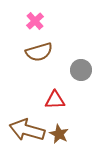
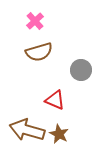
red triangle: rotated 25 degrees clockwise
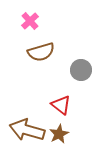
pink cross: moved 5 px left
brown semicircle: moved 2 px right
red triangle: moved 6 px right, 5 px down; rotated 15 degrees clockwise
brown star: rotated 18 degrees clockwise
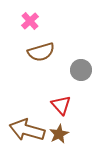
red triangle: rotated 10 degrees clockwise
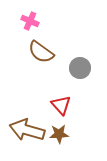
pink cross: rotated 24 degrees counterclockwise
brown semicircle: rotated 52 degrees clockwise
gray circle: moved 1 px left, 2 px up
brown star: rotated 24 degrees clockwise
